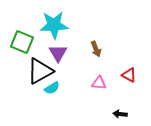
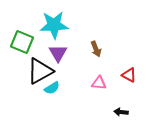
black arrow: moved 1 px right, 2 px up
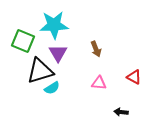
green square: moved 1 px right, 1 px up
black triangle: rotated 12 degrees clockwise
red triangle: moved 5 px right, 2 px down
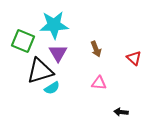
red triangle: moved 19 px up; rotated 14 degrees clockwise
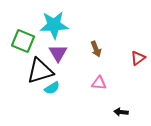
red triangle: moved 4 px right; rotated 42 degrees clockwise
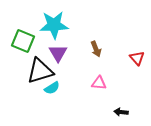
red triangle: moved 1 px left; rotated 35 degrees counterclockwise
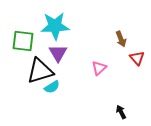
cyan star: moved 1 px right, 1 px down
green square: rotated 15 degrees counterclockwise
brown arrow: moved 25 px right, 10 px up
pink triangle: moved 15 px up; rotated 49 degrees counterclockwise
cyan semicircle: moved 1 px up
black arrow: rotated 56 degrees clockwise
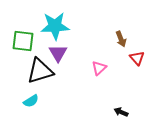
cyan semicircle: moved 21 px left, 14 px down
black arrow: rotated 40 degrees counterclockwise
